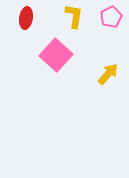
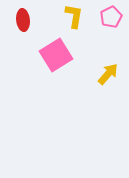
red ellipse: moved 3 px left, 2 px down; rotated 15 degrees counterclockwise
pink square: rotated 16 degrees clockwise
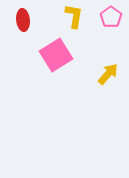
pink pentagon: rotated 10 degrees counterclockwise
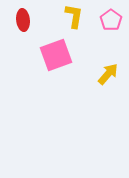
pink pentagon: moved 3 px down
pink square: rotated 12 degrees clockwise
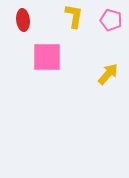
pink pentagon: rotated 20 degrees counterclockwise
pink square: moved 9 px left, 2 px down; rotated 20 degrees clockwise
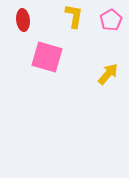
pink pentagon: rotated 25 degrees clockwise
pink square: rotated 16 degrees clockwise
